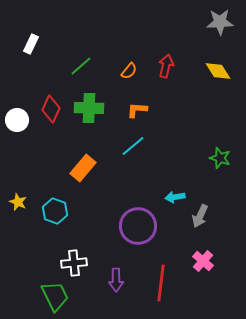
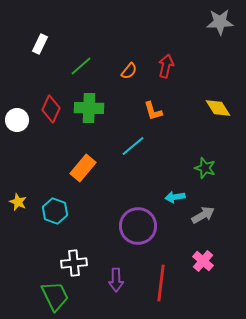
white rectangle: moved 9 px right
yellow diamond: moved 37 px down
orange L-shape: moved 16 px right, 1 px down; rotated 110 degrees counterclockwise
green star: moved 15 px left, 10 px down
gray arrow: moved 3 px right, 1 px up; rotated 145 degrees counterclockwise
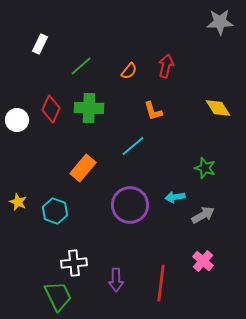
purple circle: moved 8 px left, 21 px up
green trapezoid: moved 3 px right
